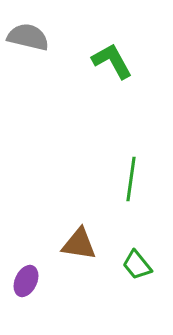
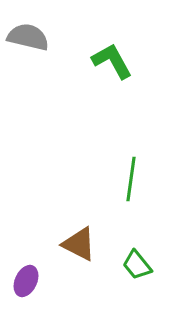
brown triangle: rotated 18 degrees clockwise
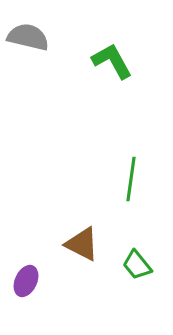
brown triangle: moved 3 px right
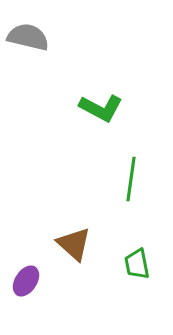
green L-shape: moved 11 px left, 47 px down; rotated 147 degrees clockwise
brown triangle: moved 8 px left; rotated 15 degrees clockwise
green trapezoid: moved 1 px up; rotated 28 degrees clockwise
purple ellipse: rotated 8 degrees clockwise
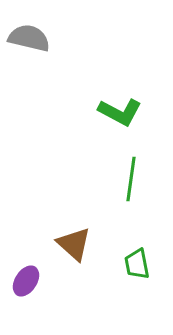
gray semicircle: moved 1 px right, 1 px down
green L-shape: moved 19 px right, 4 px down
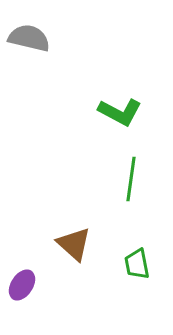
purple ellipse: moved 4 px left, 4 px down
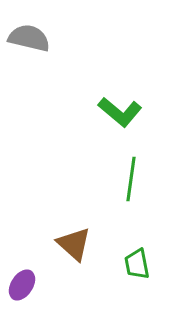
green L-shape: rotated 12 degrees clockwise
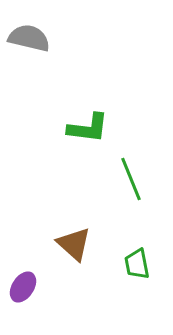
green L-shape: moved 32 px left, 16 px down; rotated 33 degrees counterclockwise
green line: rotated 30 degrees counterclockwise
purple ellipse: moved 1 px right, 2 px down
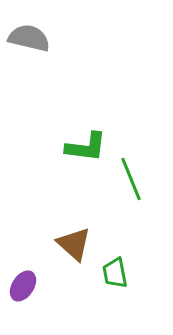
green L-shape: moved 2 px left, 19 px down
green trapezoid: moved 22 px left, 9 px down
purple ellipse: moved 1 px up
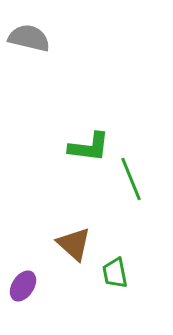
green L-shape: moved 3 px right
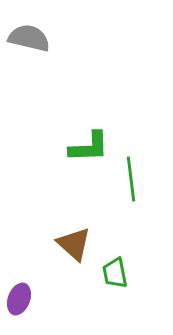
green L-shape: rotated 9 degrees counterclockwise
green line: rotated 15 degrees clockwise
purple ellipse: moved 4 px left, 13 px down; rotated 12 degrees counterclockwise
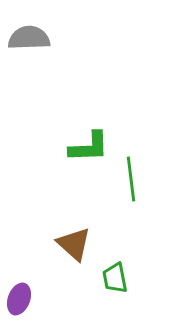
gray semicircle: rotated 15 degrees counterclockwise
green trapezoid: moved 5 px down
